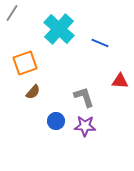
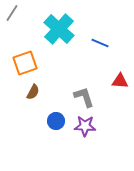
brown semicircle: rotated 14 degrees counterclockwise
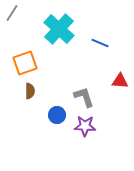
brown semicircle: moved 3 px left, 1 px up; rotated 28 degrees counterclockwise
blue circle: moved 1 px right, 6 px up
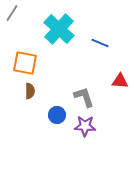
orange square: rotated 30 degrees clockwise
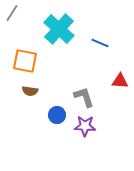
orange square: moved 2 px up
brown semicircle: rotated 98 degrees clockwise
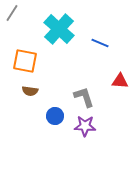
blue circle: moved 2 px left, 1 px down
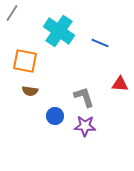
cyan cross: moved 2 px down; rotated 8 degrees counterclockwise
red triangle: moved 3 px down
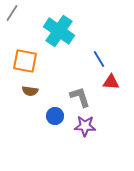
blue line: moved 1 px left, 16 px down; rotated 36 degrees clockwise
red triangle: moved 9 px left, 2 px up
gray L-shape: moved 4 px left
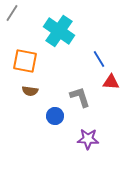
purple star: moved 3 px right, 13 px down
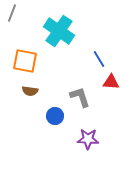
gray line: rotated 12 degrees counterclockwise
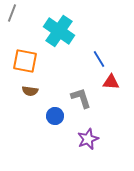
gray L-shape: moved 1 px right, 1 px down
purple star: rotated 25 degrees counterclockwise
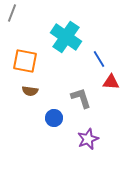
cyan cross: moved 7 px right, 6 px down
blue circle: moved 1 px left, 2 px down
